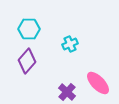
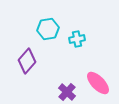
cyan hexagon: moved 19 px right; rotated 10 degrees counterclockwise
cyan cross: moved 7 px right, 5 px up; rotated 14 degrees clockwise
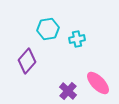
purple cross: moved 1 px right, 1 px up
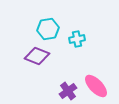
purple diamond: moved 10 px right, 5 px up; rotated 70 degrees clockwise
pink ellipse: moved 2 px left, 3 px down
purple cross: rotated 12 degrees clockwise
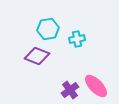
purple cross: moved 2 px right, 1 px up
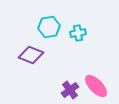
cyan hexagon: moved 1 px right, 2 px up
cyan cross: moved 1 px right, 6 px up
purple diamond: moved 6 px left, 1 px up
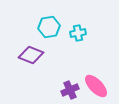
purple cross: rotated 12 degrees clockwise
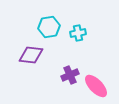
purple diamond: rotated 15 degrees counterclockwise
purple cross: moved 15 px up
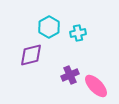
cyan hexagon: rotated 20 degrees counterclockwise
purple diamond: rotated 20 degrees counterclockwise
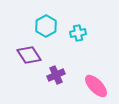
cyan hexagon: moved 3 px left, 1 px up
purple diamond: moved 2 px left; rotated 70 degrees clockwise
purple cross: moved 14 px left
